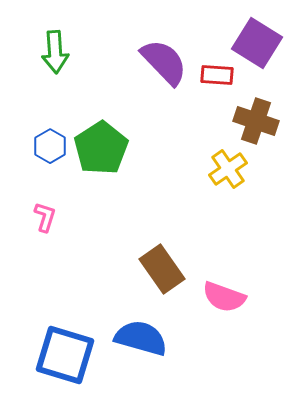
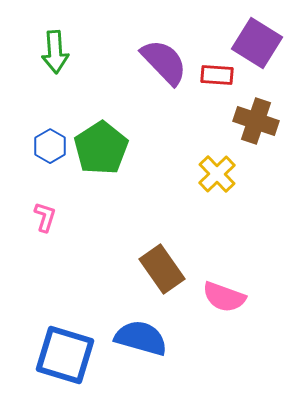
yellow cross: moved 11 px left, 5 px down; rotated 9 degrees counterclockwise
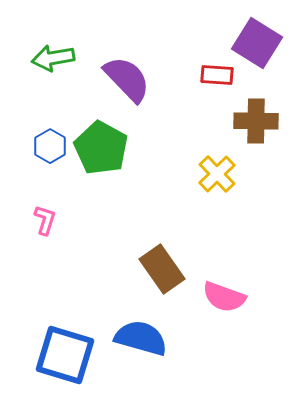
green arrow: moved 2 px left, 6 px down; rotated 84 degrees clockwise
purple semicircle: moved 37 px left, 17 px down
brown cross: rotated 18 degrees counterclockwise
green pentagon: rotated 10 degrees counterclockwise
pink L-shape: moved 3 px down
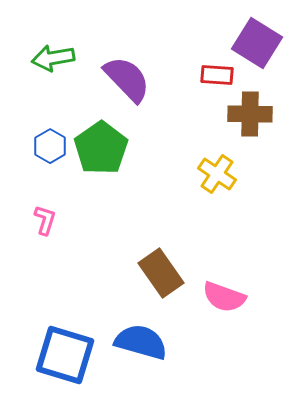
brown cross: moved 6 px left, 7 px up
green pentagon: rotated 8 degrees clockwise
yellow cross: rotated 12 degrees counterclockwise
brown rectangle: moved 1 px left, 4 px down
blue semicircle: moved 4 px down
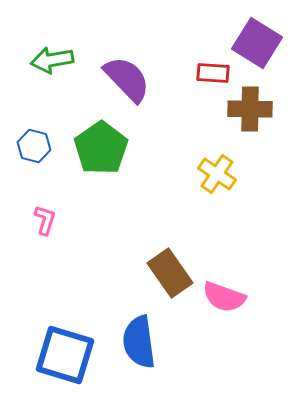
green arrow: moved 1 px left, 2 px down
red rectangle: moved 4 px left, 2 px up
brown cross: moved 5 px up
blue hexagon: moved 16 px left; rotated 16 degrees counterclockwise
brown rectangle: moved 9 px right
blue semicircle: moved 2 px left; rotated 114 degrees counterclockwise
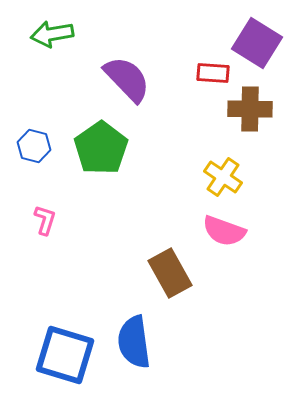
green arrow: moved 26 px up
yellow cross: moved 6 px right, 3 px down
brown rectangle: rotated 6 degrees clockwise
pink semicircle: moved 66 px up
blue semicircle: moved 5 px left
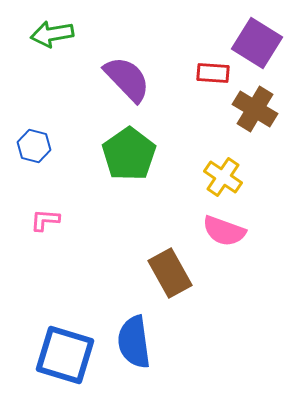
brown cross: moved 5 px right; rotated 30 degrees clockwise
green pentagon: moved 28 px right, 6 px down
pink L-shape: rotated 104 degrees counterclockwise
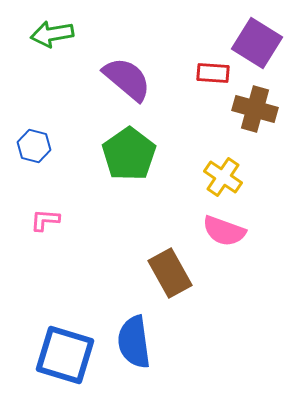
purple semicircle: rotated 6 degrees counterclockwise
brown cross: rotated 15 degrees counterclockwise
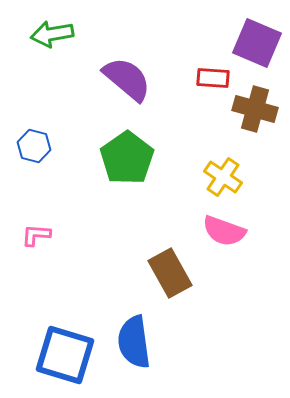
purple square: rotated 9 degrees counterclockwise
red rectangle: moved 5 px down
green pentagon: moved 2 px left, 4 px down
pink L-shape: moved 9 px left, 15 px down
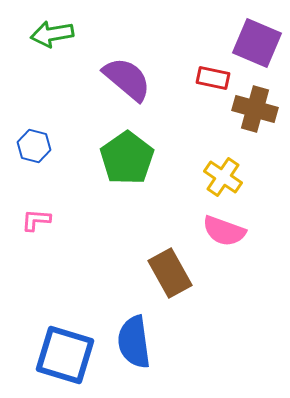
red rectangle: rotated 8 degrees clockwise
pink L-shape: moved 15 px up
